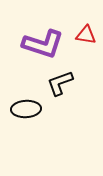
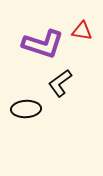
red triangle: moved 4 px left, 4 px up
black L-shape: rotated 16 degrees counterclockwise
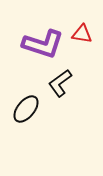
red triangle: moved 3 px down
black ellipse: rotated 48 degrees counterclockwise
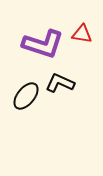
black L-shape: rotated 60 degrees clockwise
black ellipse: moved 13 px up
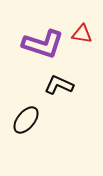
black L-shape: moved 1 px left, 2 px down
black ellipse: moved 24 px down
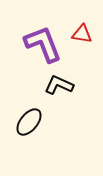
purple L-shape: rotated 129 degrees counterclockwise
black ellipse: moved 3 px right, 2 px down
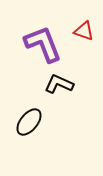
red triangle: moved 2 px right, 3 px up; rotated 10 degrees clockwise
black L-shape: moved 1 px up
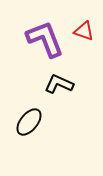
purple L-shape: moved 2 px right, 5 px up
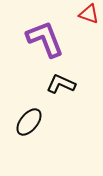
red triangle: moved 5 px right, 17 px up
black L-shape: moved 2 px right
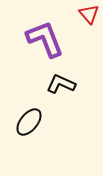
red triangle: rotated 30 degrees clockwise
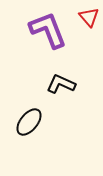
red triangle: moved 3 px down
purple L-shape: moved 3 px right, 9 px up
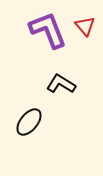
red triangle: moved 4 px left, 9 px down
black L-shape: rotated 8 degrees clockwise
